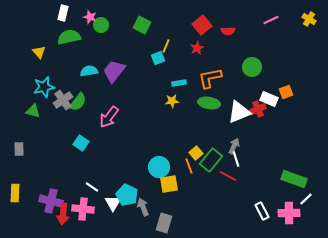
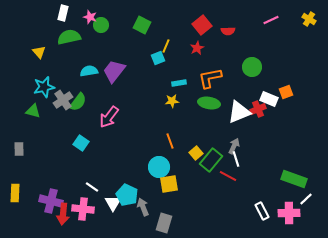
orange line at (189, 166): moved 19 px left, 25 px up
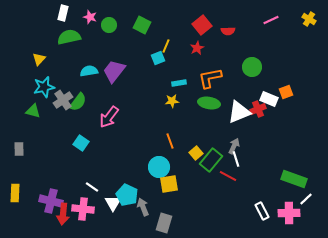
green circle at (101, 25): moved 8 px right
yellow triangle at (39, 52): moved 7 px down; rotated 24 degrees clockwise
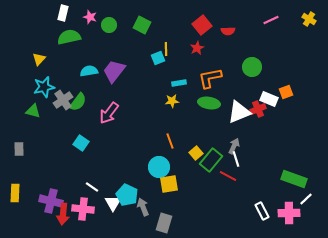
yellow line at (166, 46): moved 3 px down; rotated 24 degrees counterclockwise
pink arrow at (109, 117): moved 4 px up
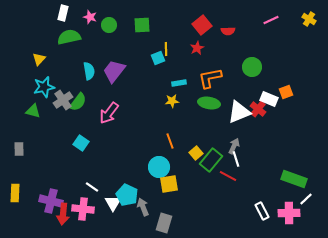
green square at (142, 25): rotated 30 degrees counterclockwise
cyan semicircle at (89, 71): rotated 90 degrees clockwise
red cross at (258, 109): rotated 28 degrees counterclockwise
